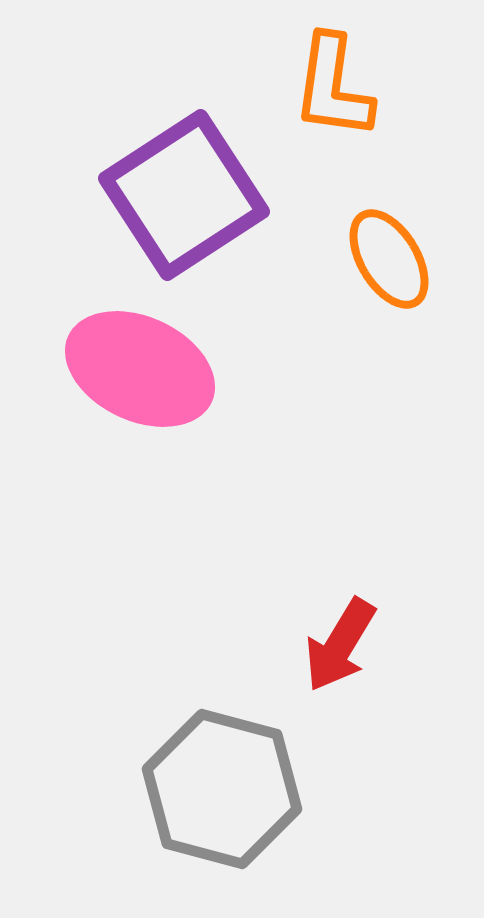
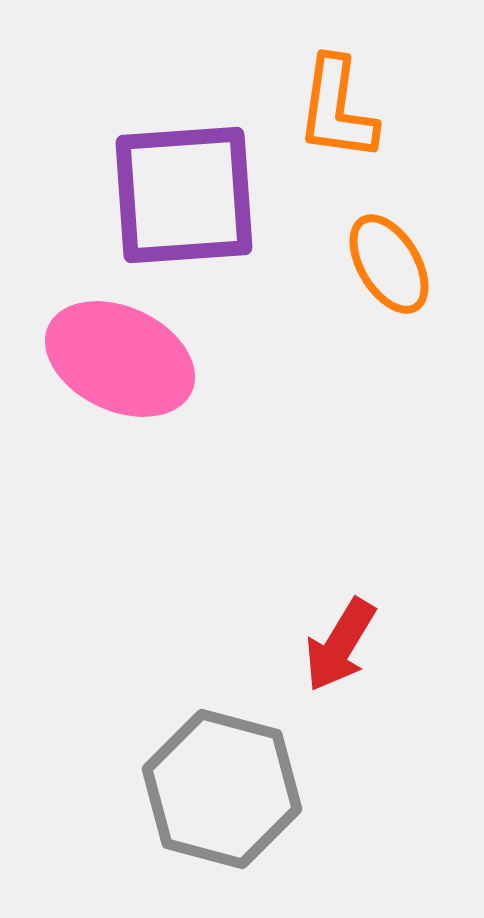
orange L-shape: moved 4 px right, 22 px down
purple square: rotated 29 degrees clockwise
orange ellipse: moved 5 px down
pink ellipse: moved 20 px left, 10 px up
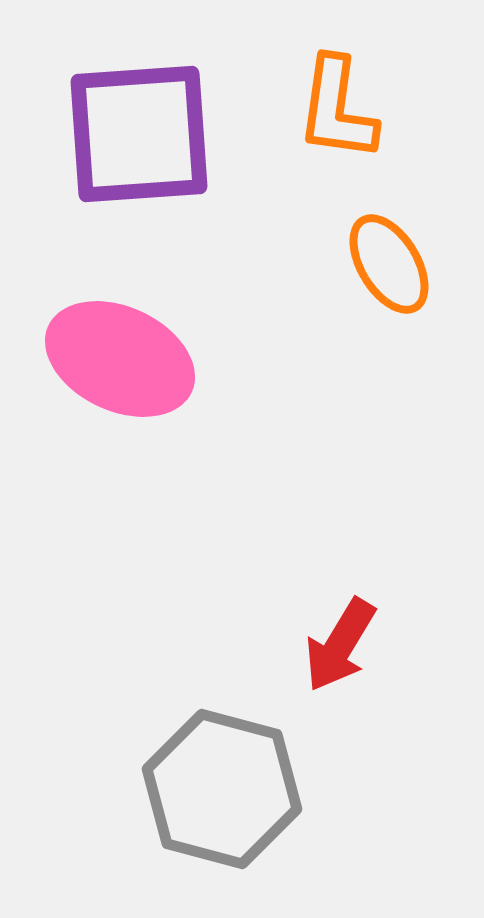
purple square: moved 45 px left, 61 px up
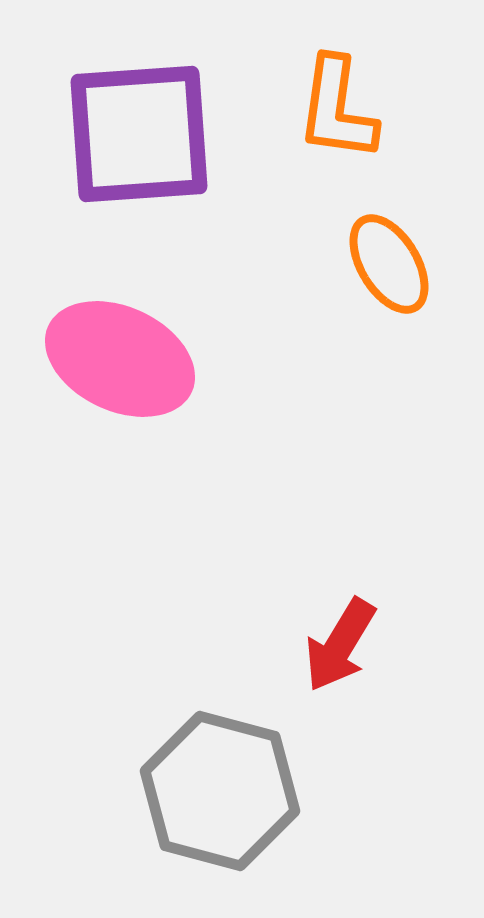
gray hexagon: moved 2 px left, 2 px down
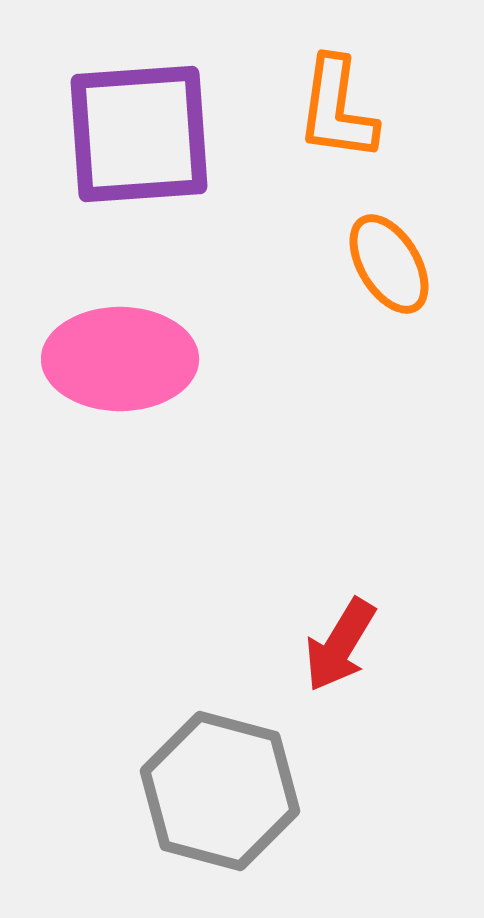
pink ellipse: rotated 25 degrees counterclockwise
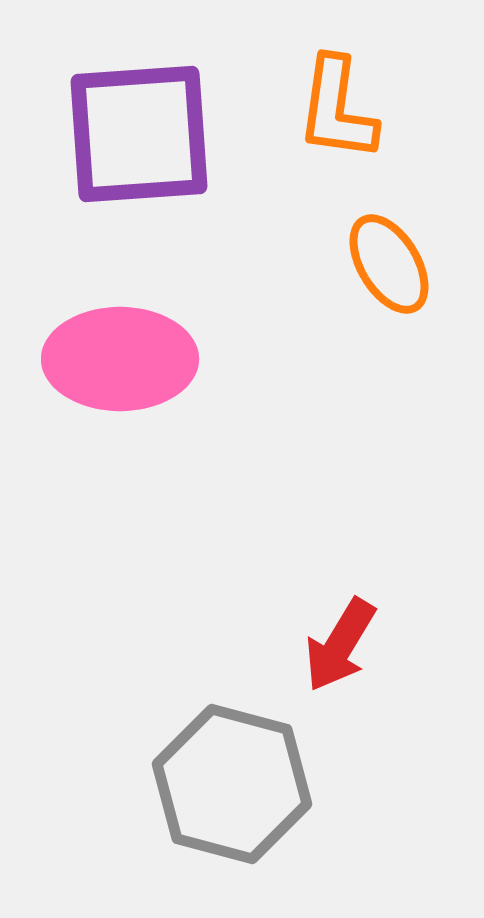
gray hexagon: moved 12 px right, 7 px up
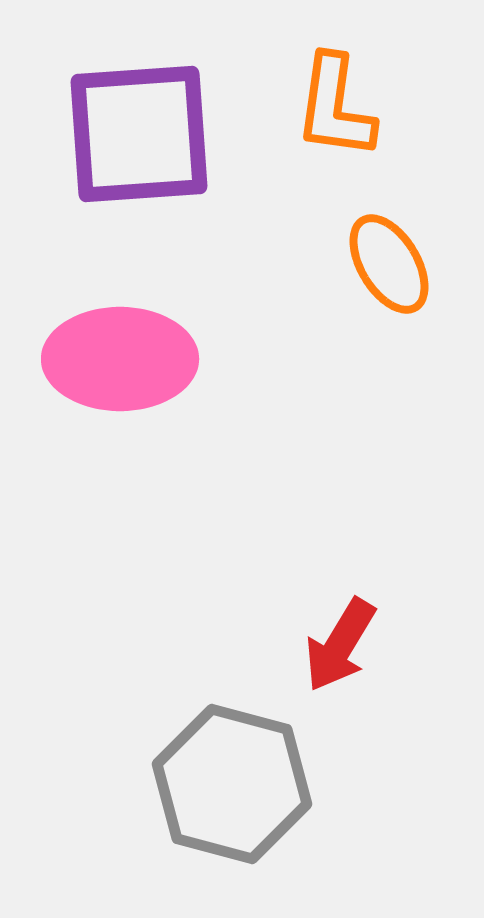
orange L-shape: moved 2 px left, 2 px up
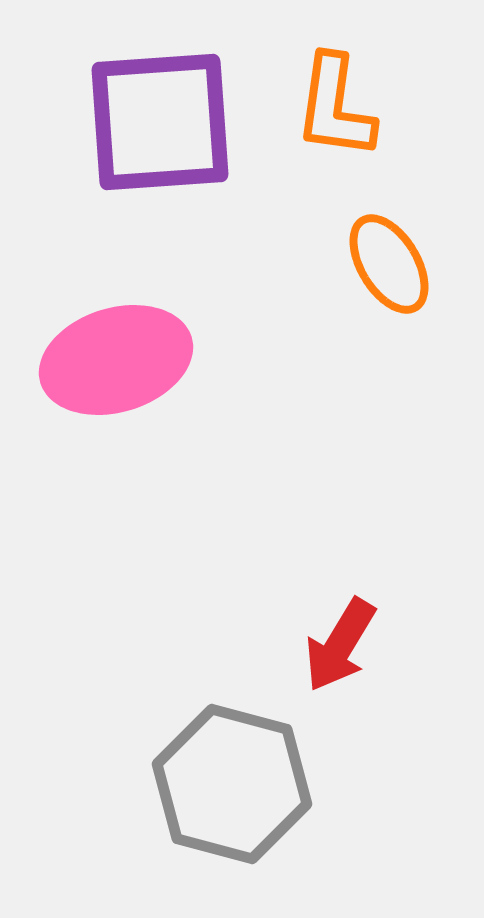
purple square: moved 21 px right, 12 px up
pink ellipse: moved 4 px left, 1 px down; rotated 17 degrees counterclockwise
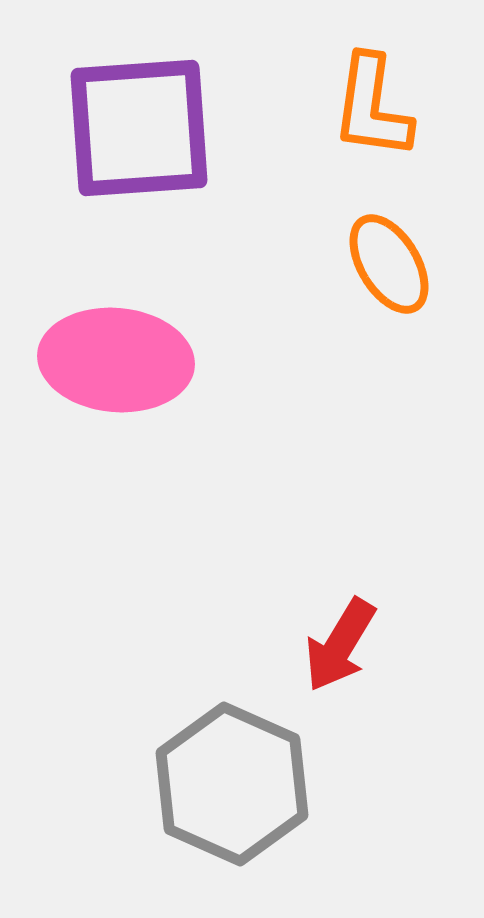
orange L-shape: moved 37 px right
purple square: moved 21 px left, 6 px down
pink ellipse: rotated 22 degrees clockwise
gray hexagon: rotated 9 degrees clockwise
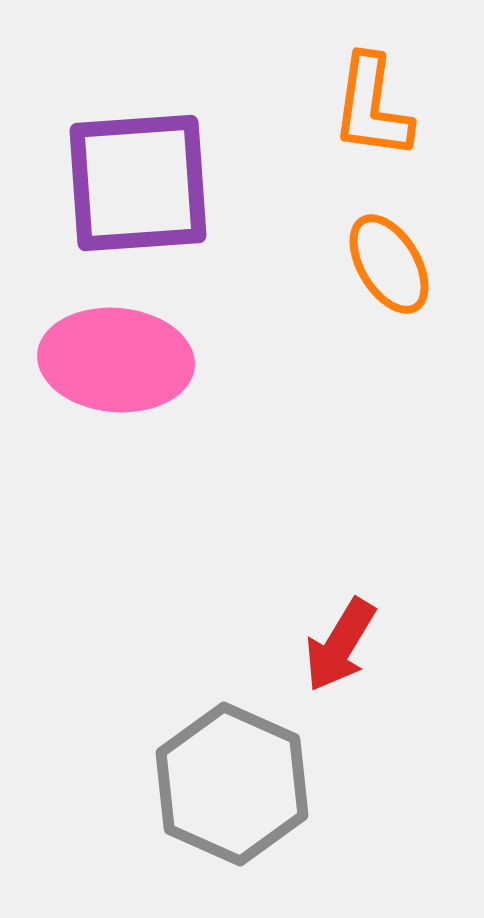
purple square: moved 1 px left, 55 px down
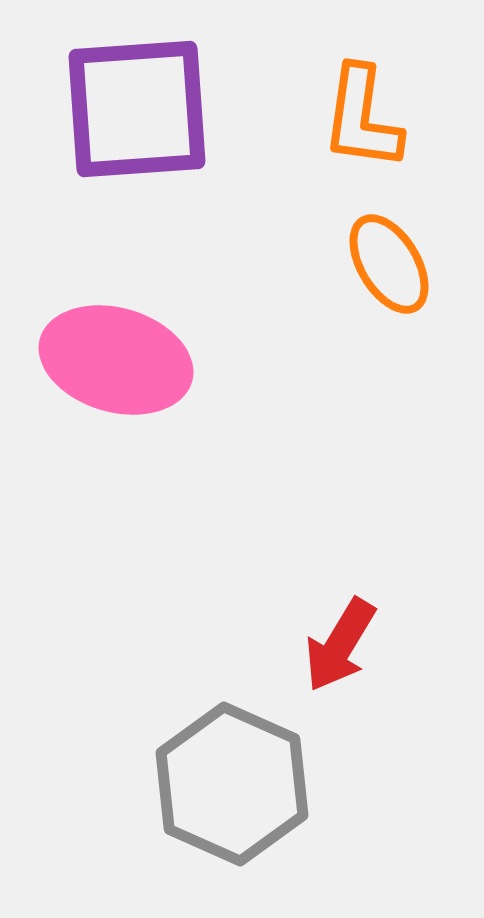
orange L-shape: moved 10 px left, 11 px down
purple square: moved 1 px left, 74 px up
pink ellipse: rotated 11 degrees clockwise
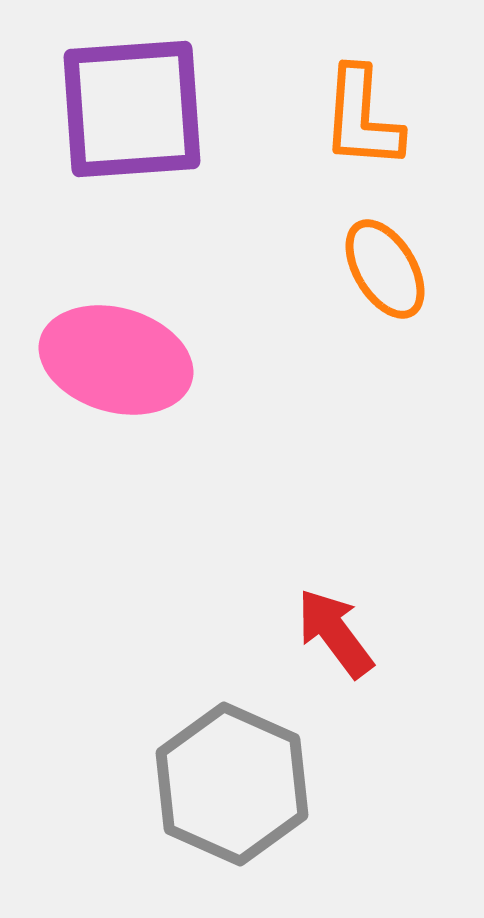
purple square: moved 5 px left
orange L-shape: rotated 4 degrees counterclockwise
orange ellipse: moved 4 px left, 5 px down
red arrow: moved 5 px left, 12 px up; rotated 112 degrees clockwise
